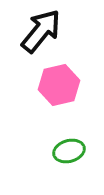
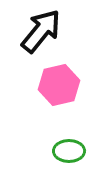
green ellipse: rotated 16 degrees clockwise
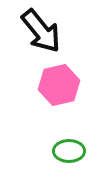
black arrow: rotated 102 degrees clockwise
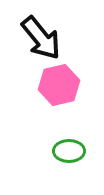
black arrow: moved 7 px down
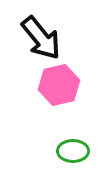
green ellipse: moved 4 px right
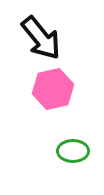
pink hexagon: moved 6 px left, 4 px down
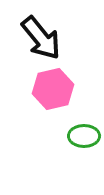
green ellipse: moved 11 px right, 15 px up
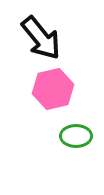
green ellipse: moved 8 px left
